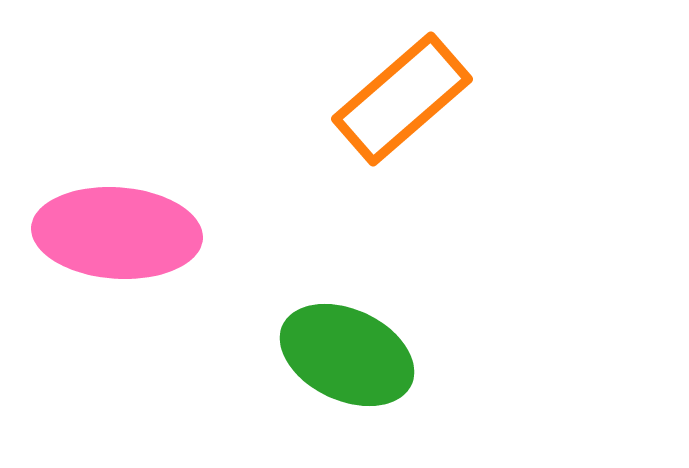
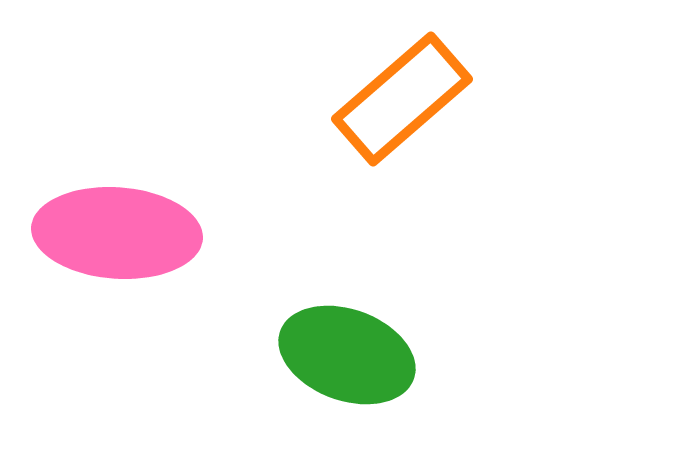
green ellipse: rotated 5 degrees counterclockwise
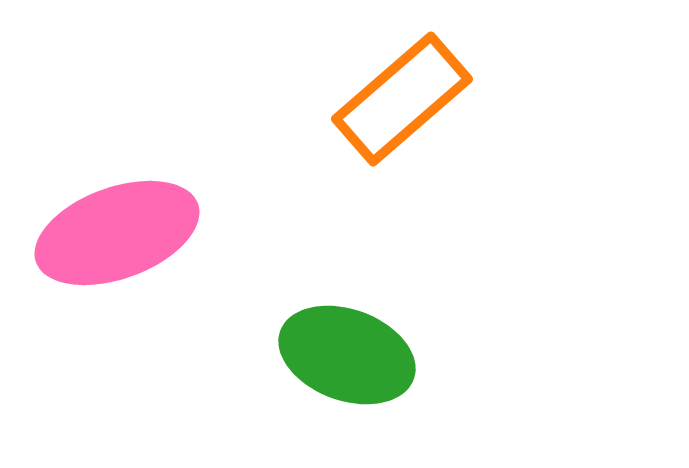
pink ellipse: rotated 24 degrees counterclockwise
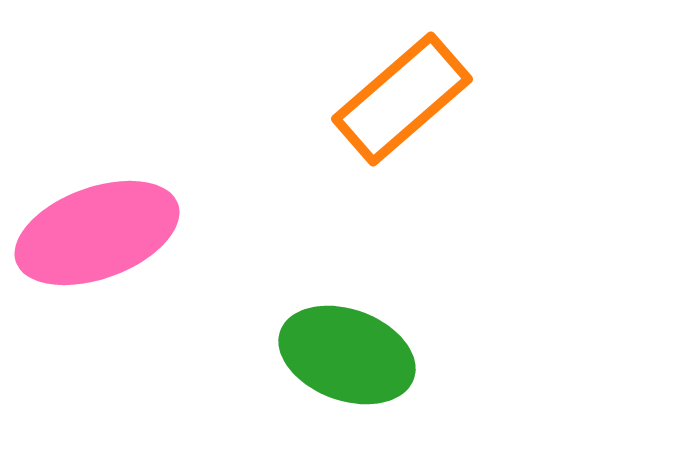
pink ellipse: moved 20 px left
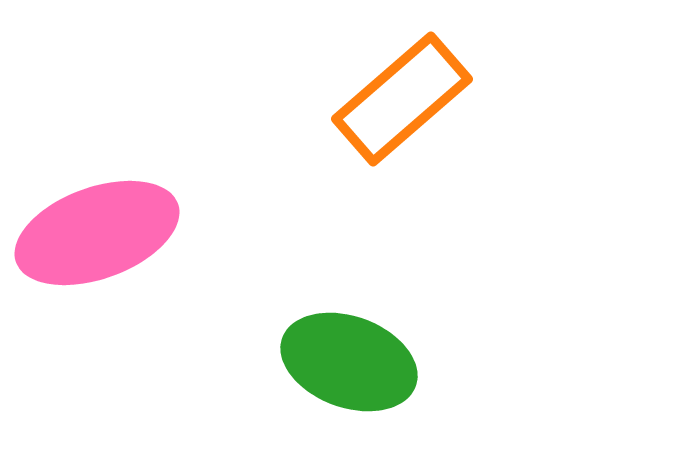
green ellipse: moved 2 px right, 7 px down
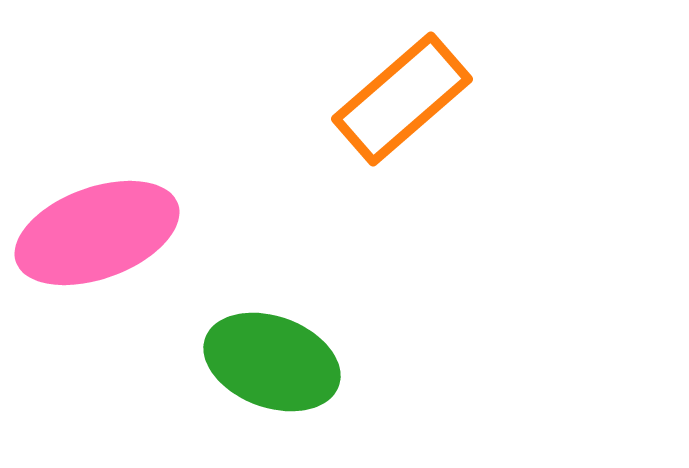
green ellipse: moved 77 px left
